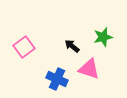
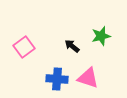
green star: moved 2 px left, 1 px up
pink triangle: moved 1 px left, 9 px down
blue cross: rotated 20 degrees counterclockwise
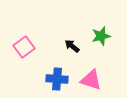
pink triangle: moved 3 px right, 2 px down
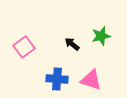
black arrow: moved 2 px up
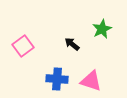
green star: moved 1 px right, 7 px up; rotated 12 degrees counterclockwise
pink square: moved 1 px left, 1 px up
pink triangle: moved 1 px down
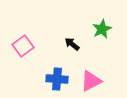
pink triangle: rotated 45 degrees counterclockwise
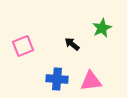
green star: moved 1 px up
pink square: rotated 15 degrees clockwise
pink triangle: rotated 20 degrees clockwise
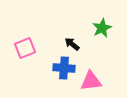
pink square: moved 2 px right, 2 px down
blue cross: moved 7 px right, 11 px up
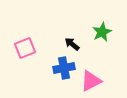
green star: moved 4 px down
blue cross: rotated 15 degrees counterclockwise
pink triangle: rotated 20 degrees counterclockwise
